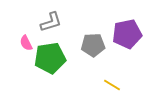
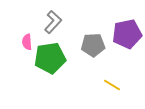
gray L-shape: moved 2 px right; rotated 30 degrees counterclockwise
pink semicircle: moved 1 px right, 1 px up; rotated 21 degrees clockwise
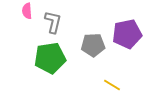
gray L-shape: rotated 30 degrees counterclockwise
pink semicircle: moved 31 px up
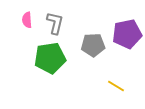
pink semicircle: moved 9 px down
gray L-shape: moved 2 px right, 1 px down
yellow line: moved 4 px right, 1 px down
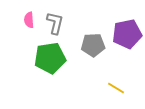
pink semicircle: moved 2 px right
yellow line: moved 2 px down
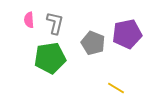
gray pentagon: moved 2 px up; rotated 25 degrees clockwise
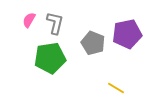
pink semicircle: rotated 35 degrees clockwise
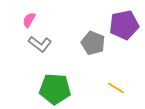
gray L-shape: moved 15 px left, 21 px down; rotated 115 degrees clockwise
purple pentagon: moved 3 px left, 9 px up
green pentagon: moved 5 px right, 31 px down; rotated 12 degrees clockwise
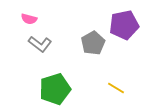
pink semicircle: moved 1 px up; rotated 105 degrees counterclockwise
gray pentagon: rotated 20 degrees clockwise
green pentagon: rotated 20 degrees counterclockwise
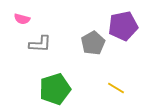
pink semicircle: moved 7 px left
purple pentagon: moved 1 px left, 1 px down
gray L-shape: rotated 35 degrees counterclockwise
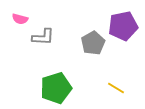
pink semicircle: moved 2 px left
gray L-shape: moved 3 px right, 7 px up
green pentagon: moved 1 px right, 1 px up
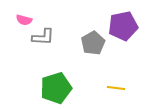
pink semicircle: moved 4 px right, 1 px down
yellow line: rotated 24 degrees counterclockwise
